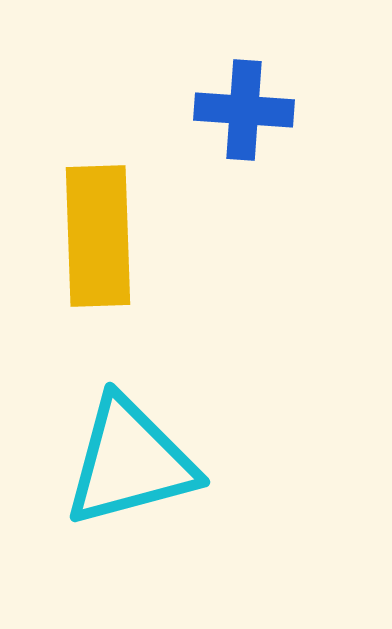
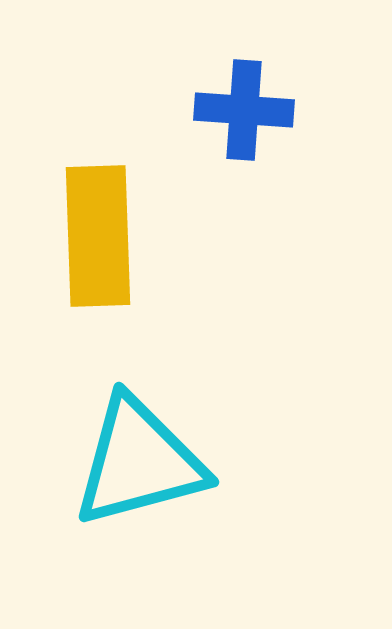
cyan triangle: moved 9 px right
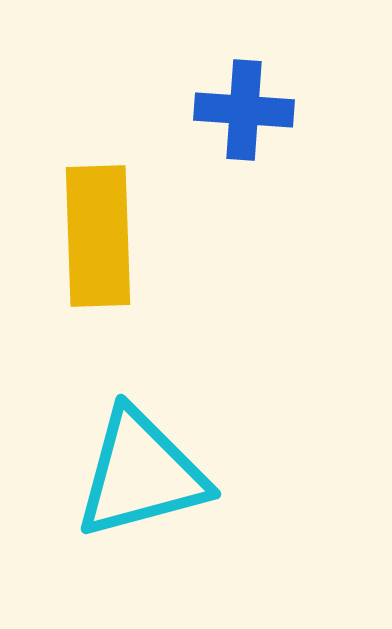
cyan triangle: moved 2 px right, 12 px down
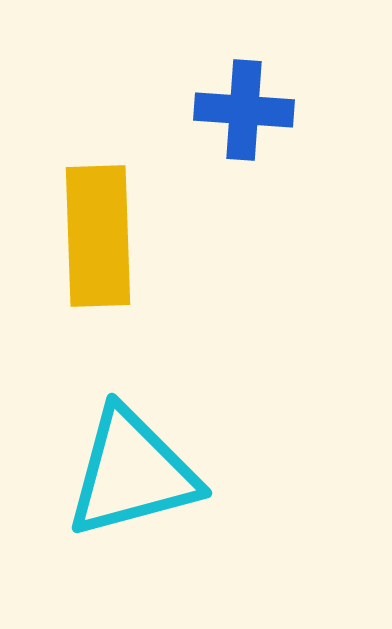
cyan triangle: moved 9 px left, 1 px up
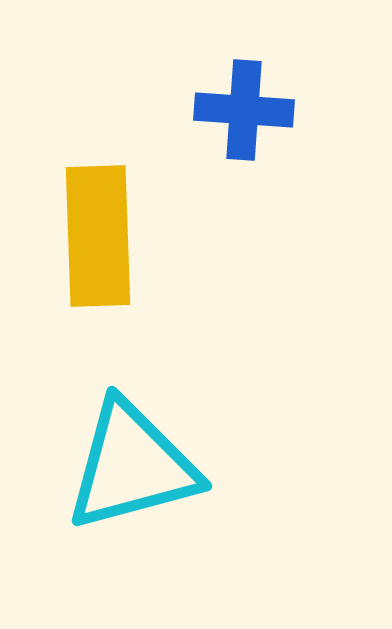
cyan triangle: moved 7 px up
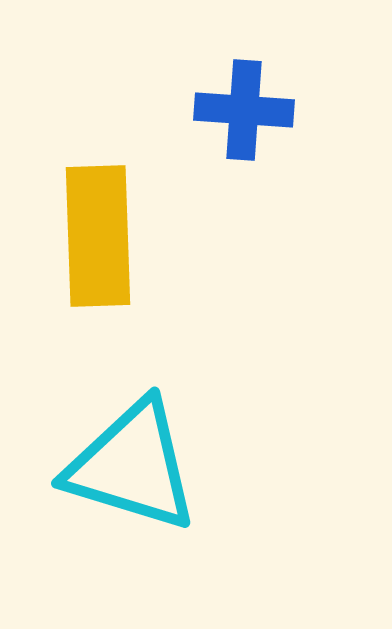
cyan triangle: rotated 32 degrees clockwise
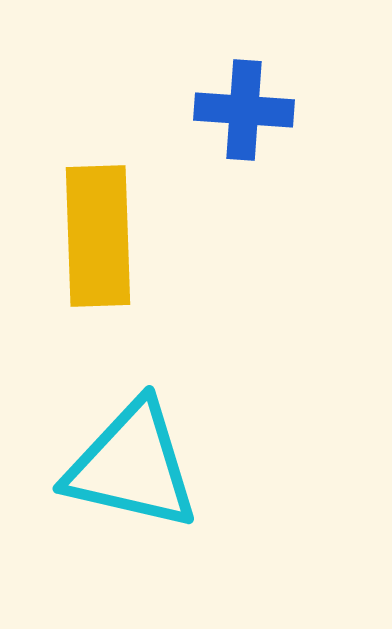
cyan triangle: rotated 4 degrees counterclockwise
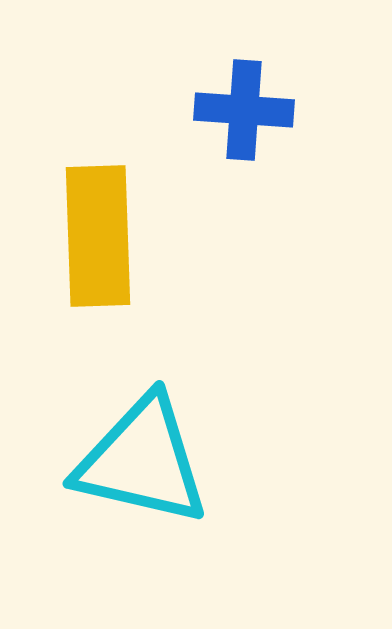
cyan triangle: moved 10 px right, 5 px up
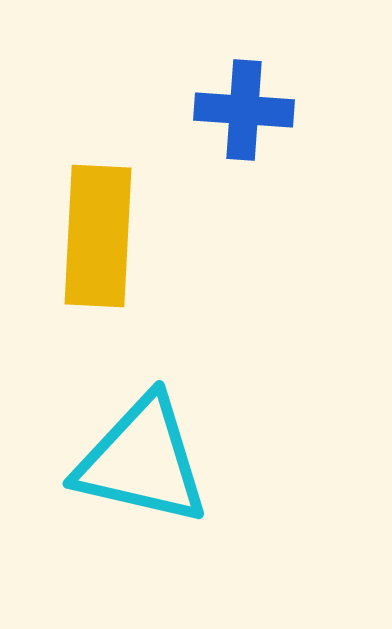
yellow rectangle: rotated 5 degrees clockwise
